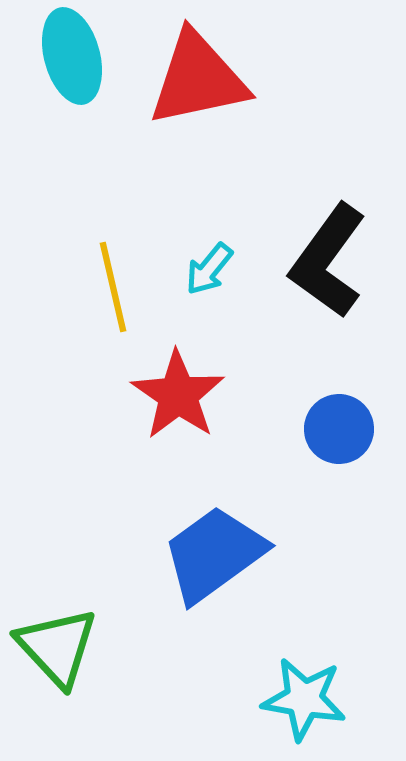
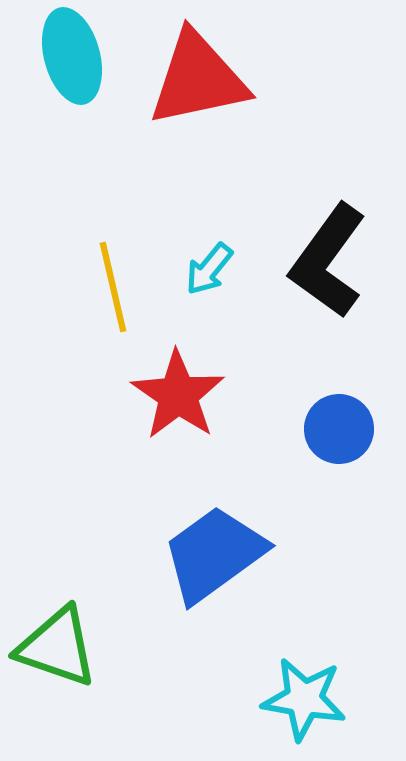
green triangle: rotated 28 degrees counterclockwise
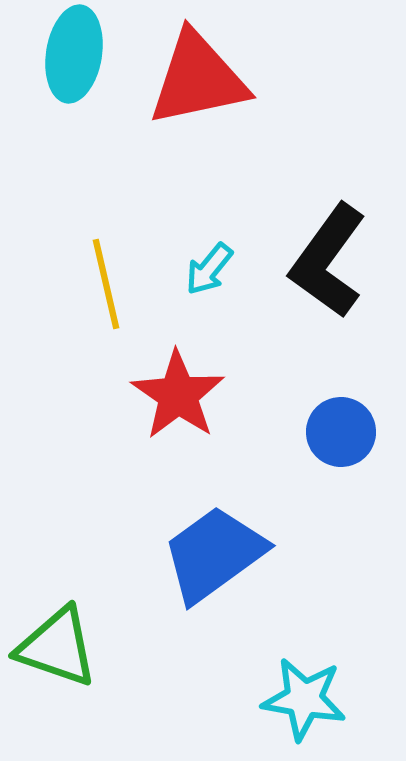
cyan ellipse: moved 2 px right, 2 px up; rotated 24 degrees clockwise
yellow line: moved 7 px left, 3 px up
blue circle: moved 2 px right, 3 px down
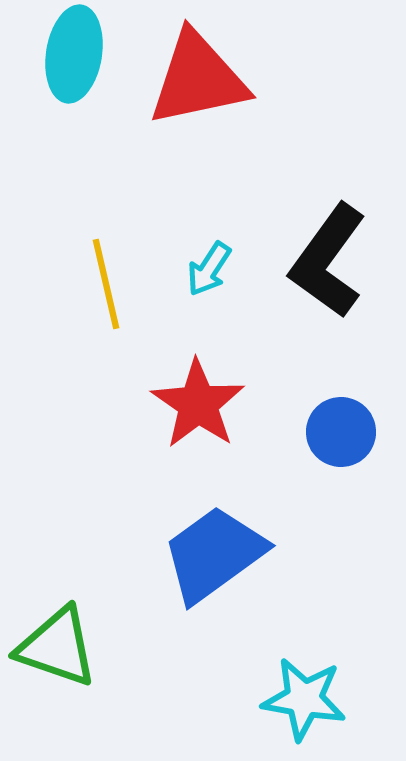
cyan arrow: rotated 6 degrees counterclockwise
red star: moved 20 px right, 9 px down
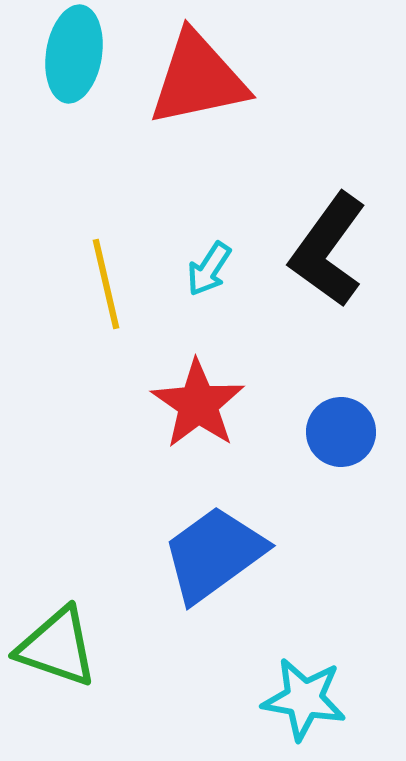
black L-shape: moved 11 px up
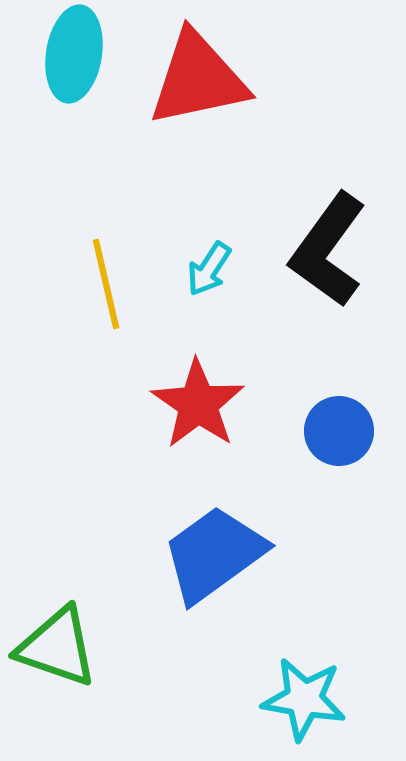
blue circle: moved 2 px left, 1 px up
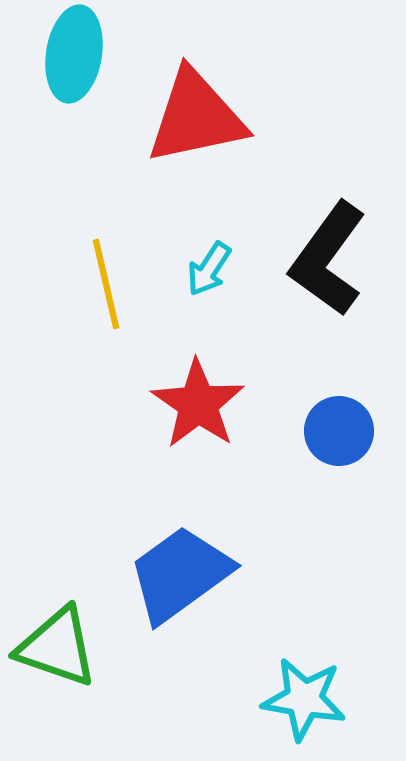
red triangle: moved 2 px left, 38 px down
black L-shape: moved 9 px down
blue trapezoid: moved 34 px left, 20 px down
